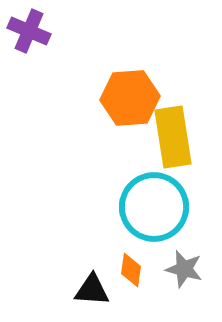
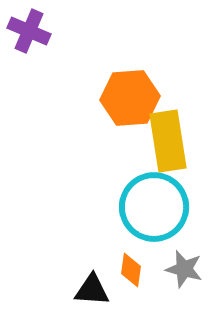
yellow rectangle: moved 5 px left, 4 px down
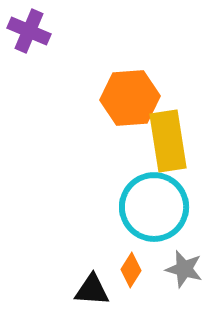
orange diamond: rotated 24 degrees clockwise
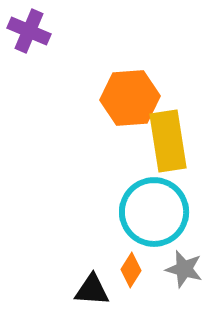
cyan circle: moved 5 px down
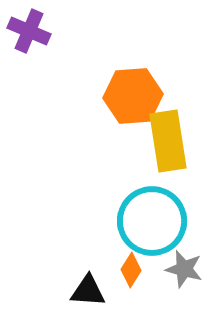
orange hexagon: moved 3 px right, 2 px up
cyan circle: moved 2 px left, 9 px down
black triangle: moved 4 px left, 1 px down
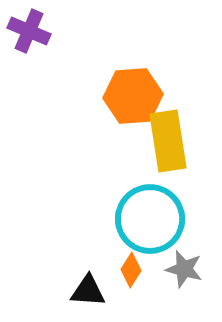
cyan circle: moved 2 px left, 2 px up
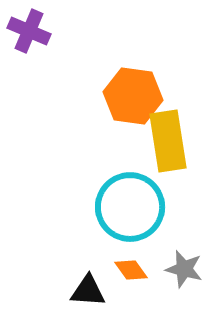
orange hexagon: rotated 12 degrees clockwise
cyan circle: moved 20 px left, 12 px up
orange diamond: rotated 68 degrees counterclockwise
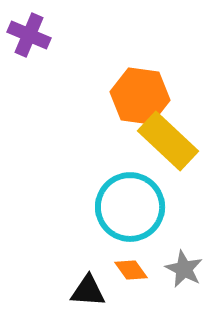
purple cross: moved 4 px down
orange hexagon: moved 7 px right
yellow rectangle: rotated 38 degrees counterclockwise
gray star: rotated 12 degrees clockwise
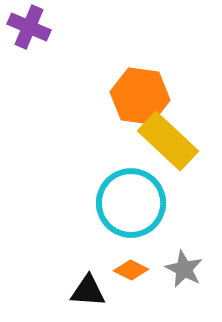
purple cross: moved 8 px up
cyan circle: moved 1 px right, 4 px up
orange diamond: rotated 28 degrees counterclockwise
